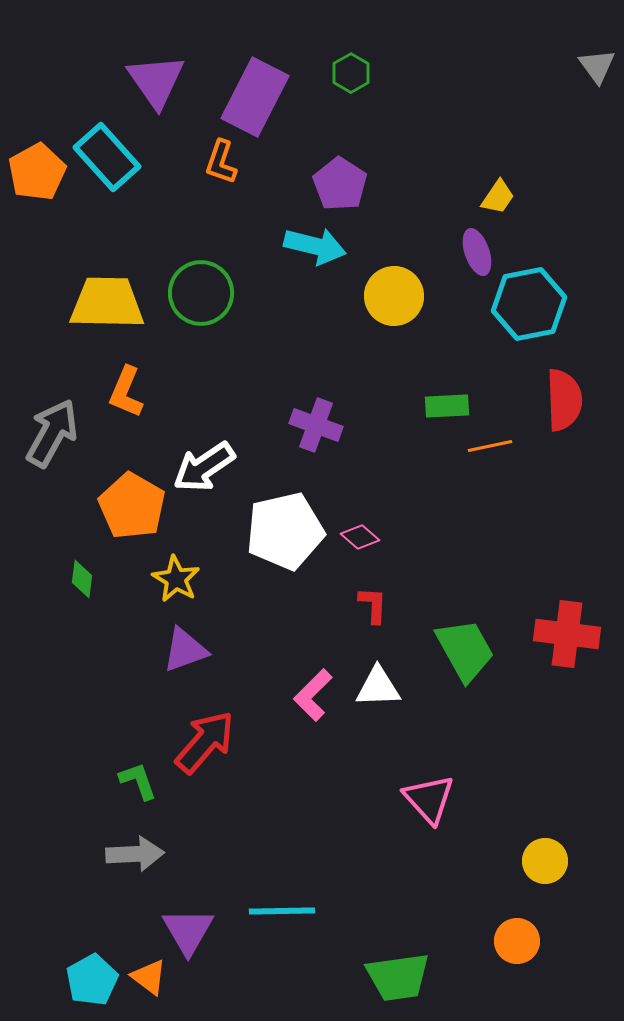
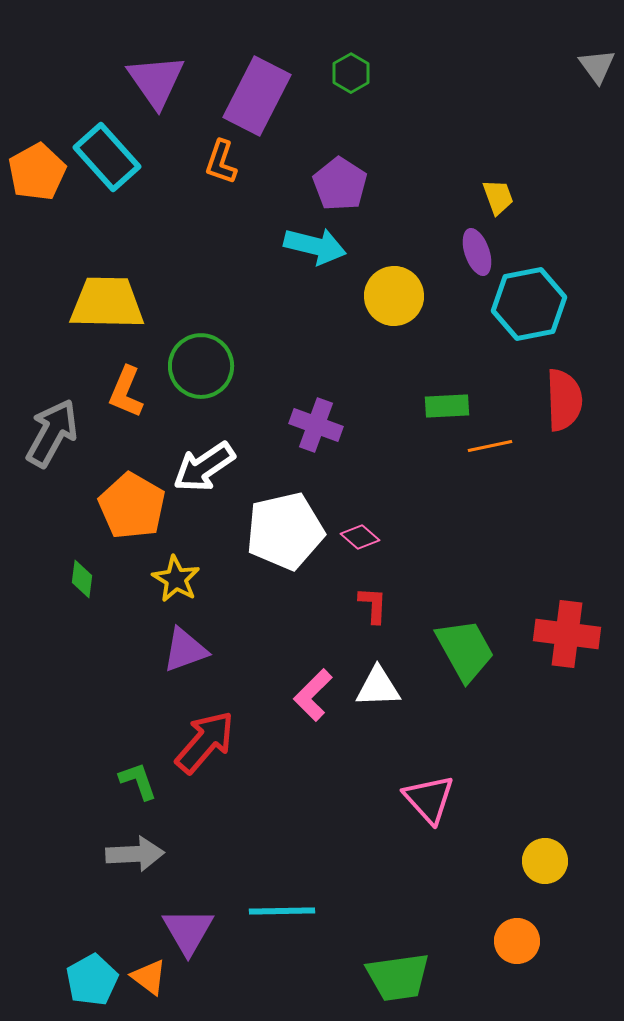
purple rectangle at (255, 97): moved 2 px right, 1 px up
yellow trapezoid at (498, 197): rotated 54 degrees counterclockwise
green circle at (201, 293): moved 73 px down
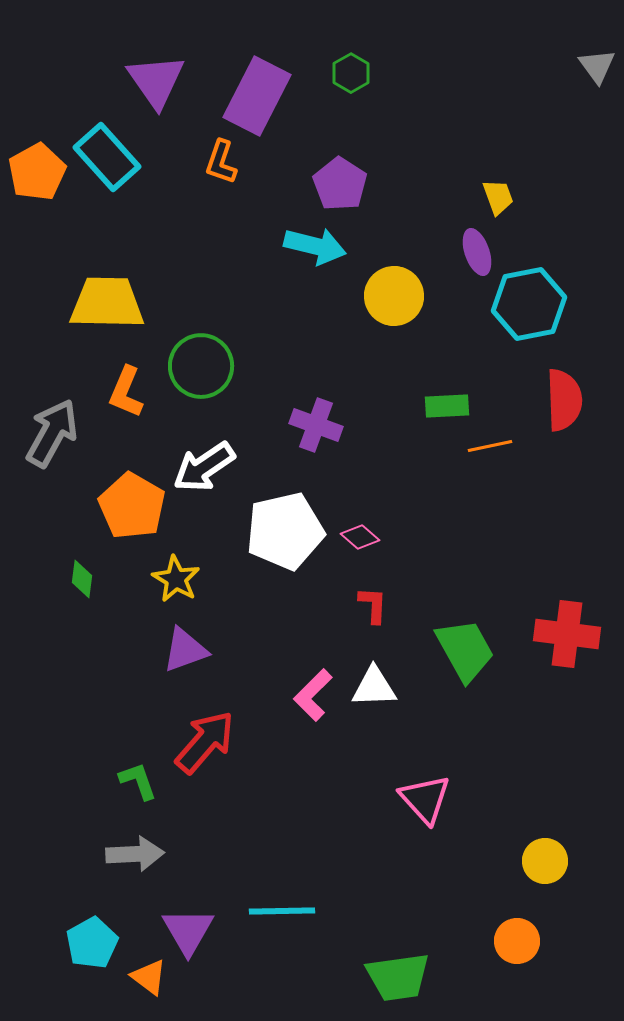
white triangle at (378, 687): moved 4 px left
pink triangle at (429, 799): moved 4 px left
cyan pentagon at (92, 980): moved 37 px up
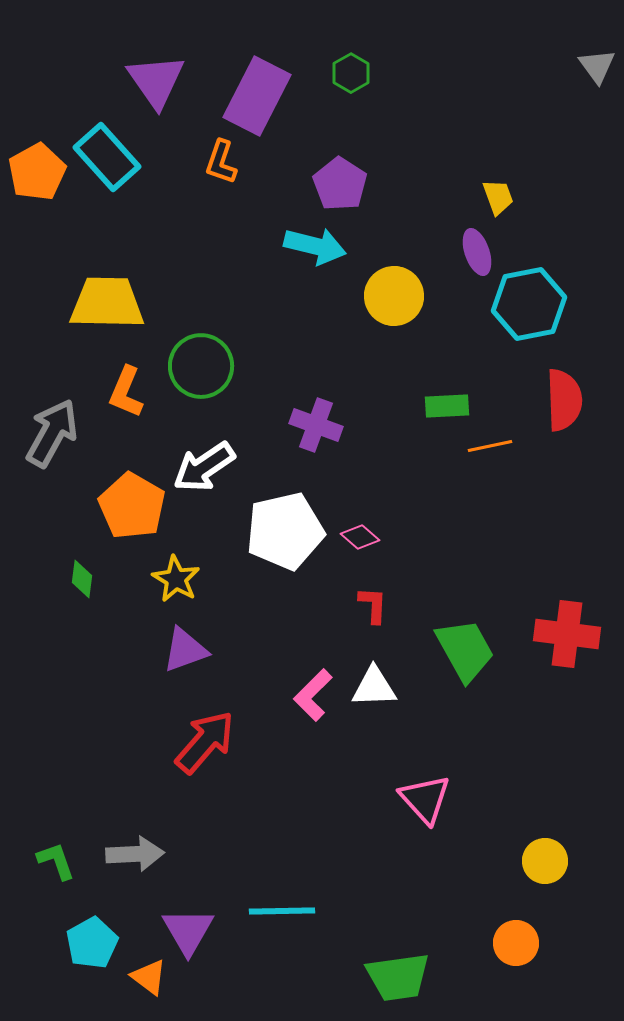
green L-shape at (138, 781): moved 82 px left, 80 px down
orange circle at (517, 941): moved 1 px left, 2 px down
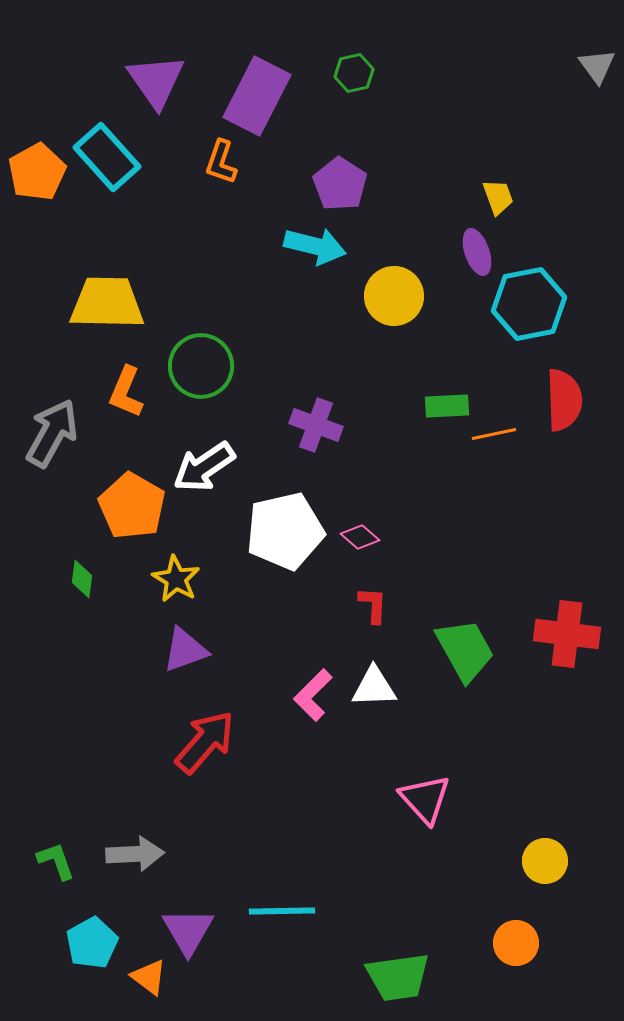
green hexagon at (351, 73): moved 3 px right; rotated 18 degrees clockwise
orange line at (490, 446): moved 4 px right, 12 px up
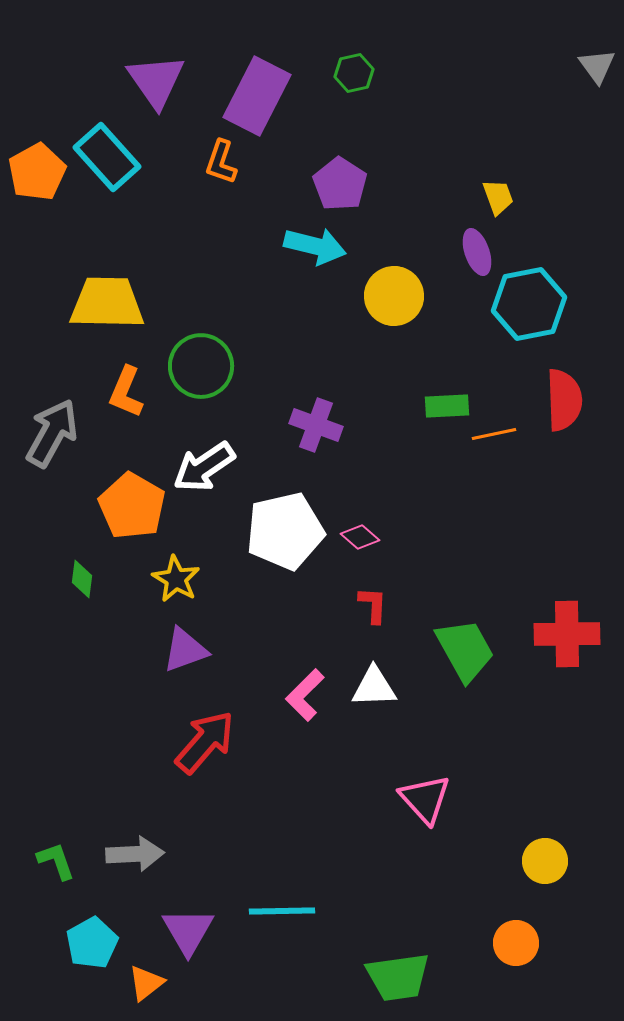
red cross at (567, 634): rotated 8 degrees counterclockwise
pink L-shape at (313, 695): moved 8 px left
orange triangle at (149, 977): moved 3 px left, 6 px down; rotated 45 degrees clockwise
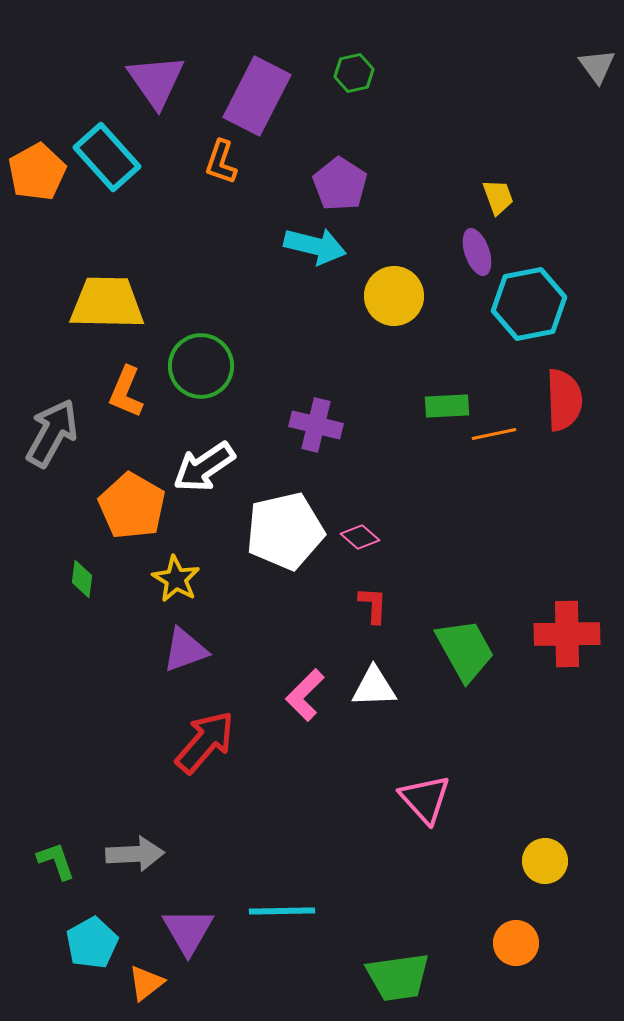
purple cross at (316, 425): rotated 6 degrees counterclockwise
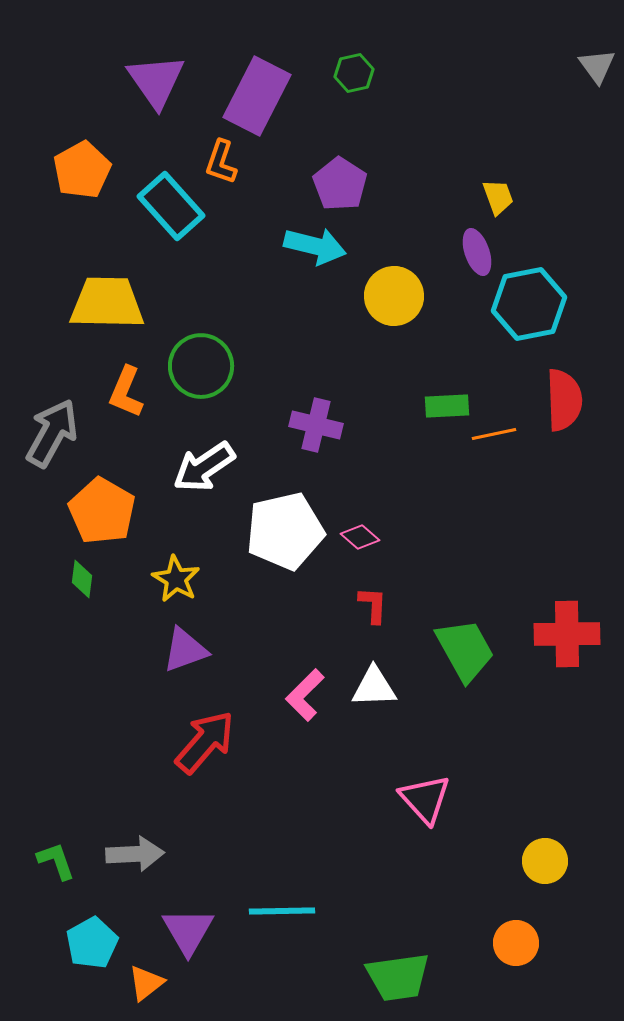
cyan rectangle at (107, 157): moved 64 px right, 49 px down
orange pentagon at (37, 172): moved 45 px right, 2 px up
orange pentagon at (132, 506): moved 30 px left, 5 px down
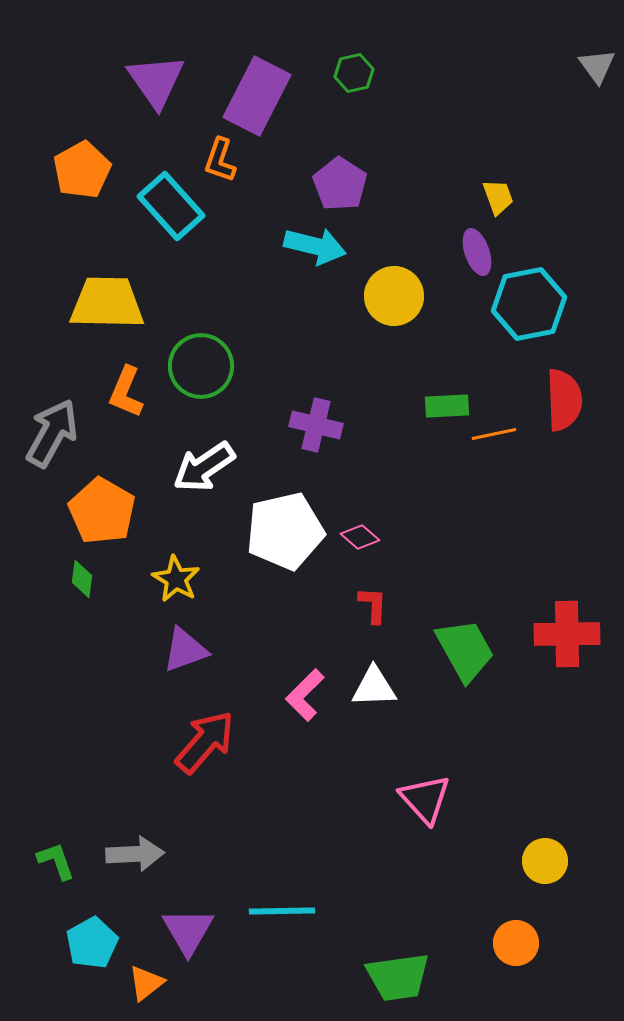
orange L-shape at (221, 162): moved 1 px left, 2 px up
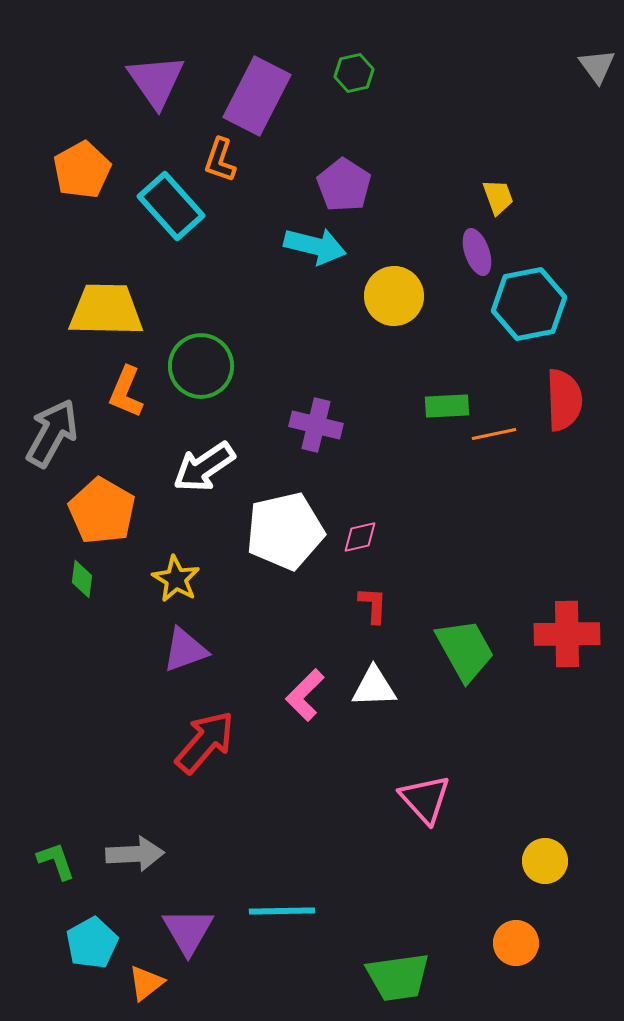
purple pentagon at (340, 184): moved 4 px right, 1 px down
yellow trapezoid at (107, 303): moved 1 px left, 7 px down
pink diamond at (360, 537): rotated 54 degrees counterclockwise
